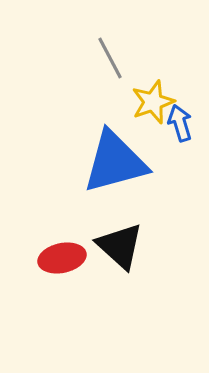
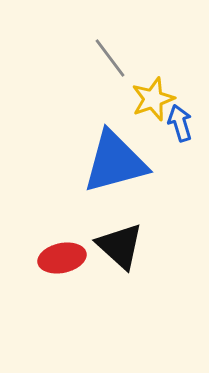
gray line: rotated 9 degrees counterclockwise
yellow star: moved 3 px up
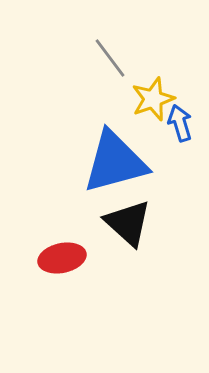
black triangle: moved 8 px right, 23 px up
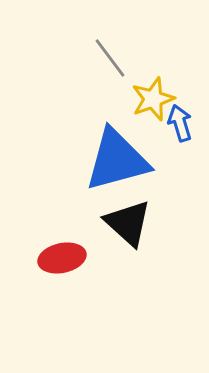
blue triangle: moved 2 px right, 2 px up
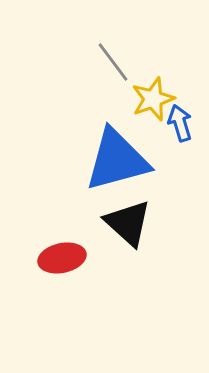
gray line: moved 3 px right, 4 px down
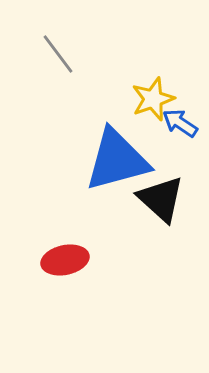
gray line: moved 55 px left, 8 px up
blue arrow: rotated 39 degrees counterclockwise
black triangle: moved 33 px right, 24 px up
red ellipse: moved 3 px right, 2 px down
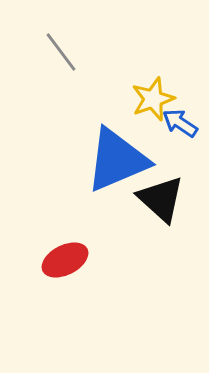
gray line: moved 3 px right, 2 px up
blue triangle: rotated 8 degrees counterclockwise
red ellipse: rotated 15 degrees counterclockwise
